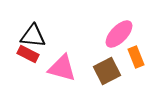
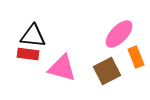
red rectangle: rotated 20 degrees counterclockwise
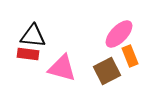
orange rectangle: moved 6 px left, 1 px up
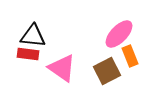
pink triangle: rotated 20 degrees clockwise
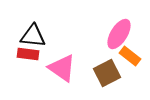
pink ellipse: rotated 12 degrees counterclockwise
orange rectangle: rotated 30 degrees counterclockwise
brown square: moved 2 px down
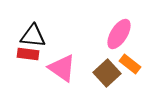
orange rectangle: moved 8 px down
brown square: rotated 16 degrees counterclockwise
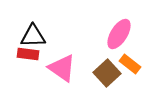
black triangle: rotated 8 degrees counterclockwise
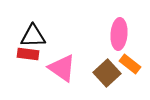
pink ellipse: rotated 28 degrees counterclockwise
